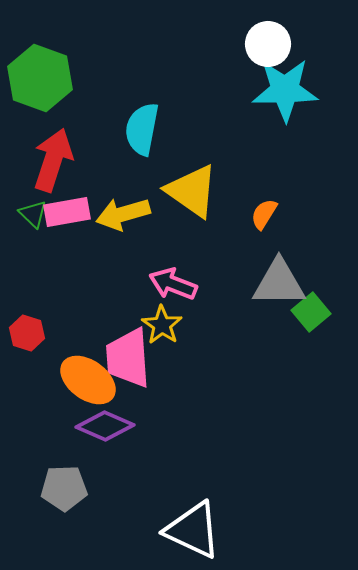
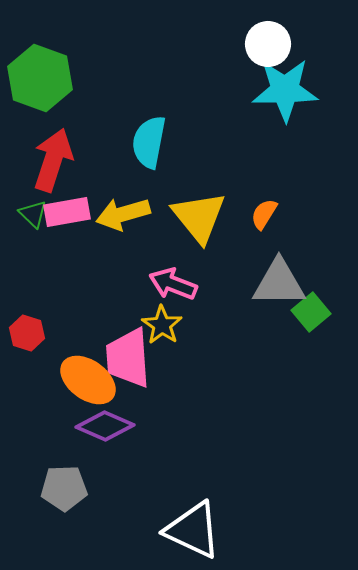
cyan semicircle: moved 7 px right, 13 px down
yellow triangle: moved 7 px right, 26 px down; rotated 16 degrees clockwise
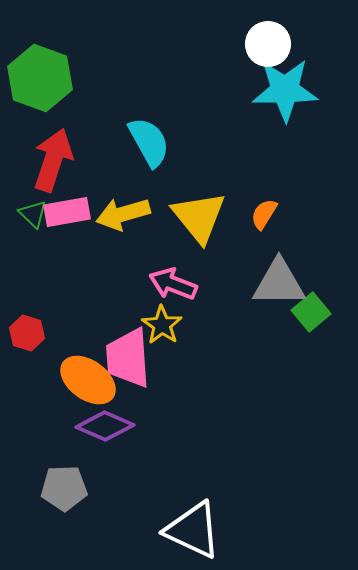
cyan semicircle: rotated 140 degrees clockwise
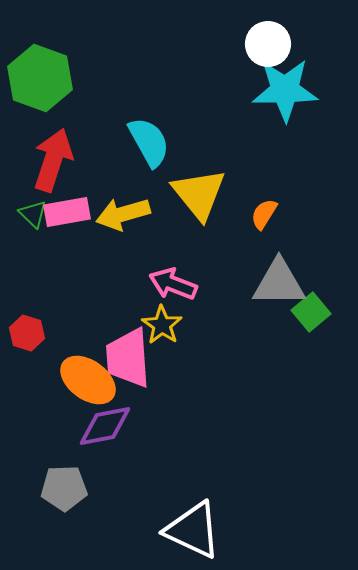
yellow triangle: moved 23 px up
purple diamond: rotated 34 degrees counterclockwise
